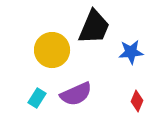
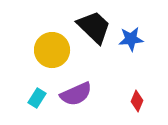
black trapezoid: rotated 69 degrees counterclockwise
blue star: moved 13 px up
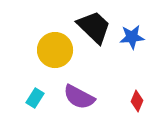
blue star: moved 1 px right, 2 px up
yellow circle: moved 3 px right
purple semicircle: moved 3 px right, 3 px down; rotated 52 degrees clockwise
cyan rectangle: moved 2 px left
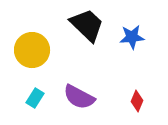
black trapezoid: moved 7 px left, 2 px up
yellow circle: moved 23 px left
